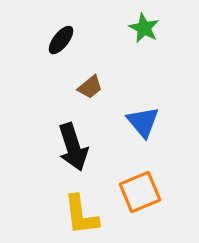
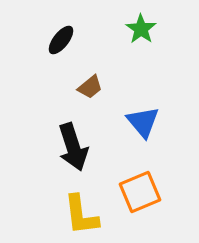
green star: moved 3 px left, 1 px down; rotated 8 degrees clockwise
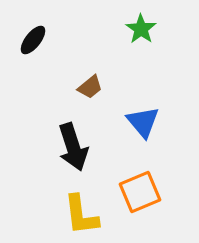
black ellipse: moved 28 px left
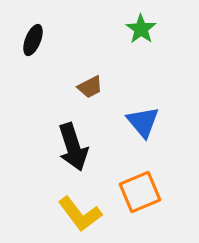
black ellipse: rotated 16 degrees counterclockwise
brown trapezoid: rotated 12 degrees clockwise
yellow L-shape: moved 1 px left, 1 px up; rotated 30 degrees counterclockwise
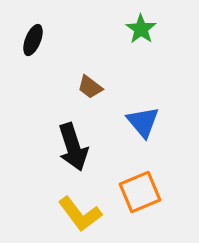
brown trapezoid: rotated 64 degrees clockwise
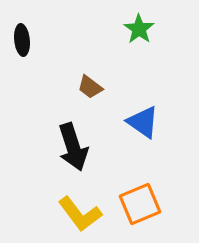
green star: moved 2 px left
black ellipse: moved 11 px left; rotated 28 degrees counterclockwise
blue triangle: rotated 15 degrees counterclockwise
orange square: moved 12 px down
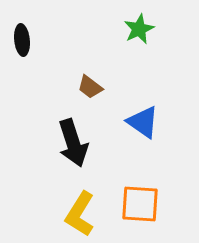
green star: rotated 12 degrees clockwise
black arrow: moved 4 px up
orange square: rotated 27 degrees clockwise
yellow L-shape: rotated 69 degrees clockwise
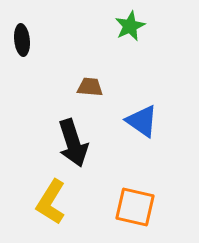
green star: moved 9 px left, 3 px up
brown trapezoid: rotated 148 degrees clockwise
blue triangle: moved 1 px left, 1 px up
orange square: moved 5 px left, 3 px down; rotated 9 degrees clockwise
yellow L-shape: moved 29 px left, 12 px up
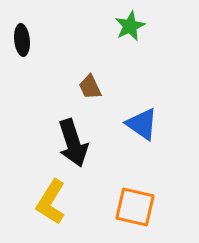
brown trapezoid: rotated 120 degrees counterclockwise
blue triangle: moved 3 px down
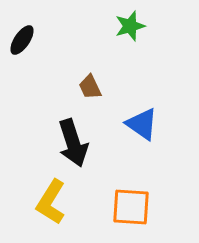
green star: rotated 8 degrees clockwise
black ellipse: rotated 40 degrees clockwise
orange square: moved 4 px left; rotated 9 degrees counterclockwise
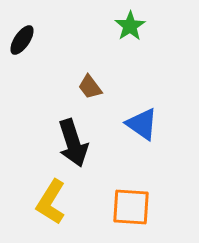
green star: rotated 16 degrees counterclockwise
brown trapezoid: rotated 12 degrees counterclockwise
